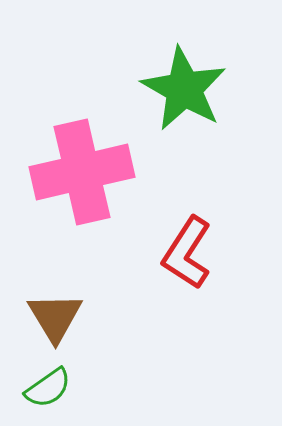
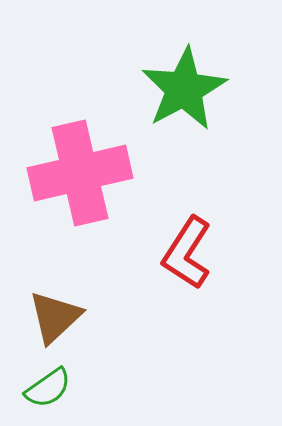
green star: rotated 14 degrees clockwise
pink cross: moved 2 px left, 1 px down
brown triangle: rotated 18 degrees clockwise
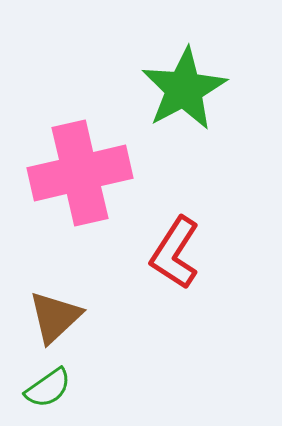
red L-shape: moved 12 px left
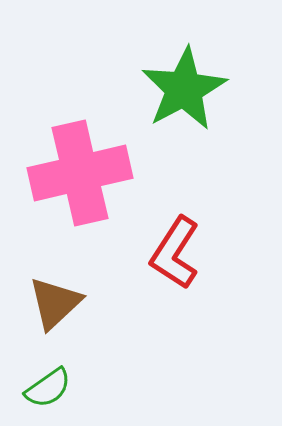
brown triangle: moved 14 px up
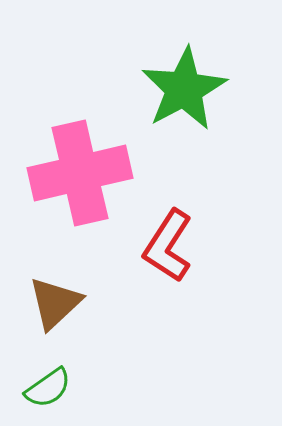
red L-shape: moved 7 px left, 7 px up
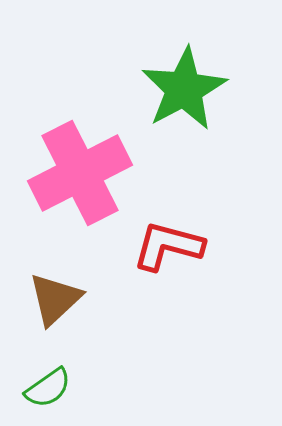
pink cross: rotated 14 degrees counterclockwise
red L-shape: rotated 72 degrees clockwise
brown triangle: moved 4 px up
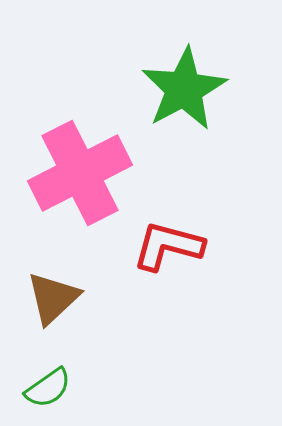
brown triangle: moved 2 px left, 1 px up
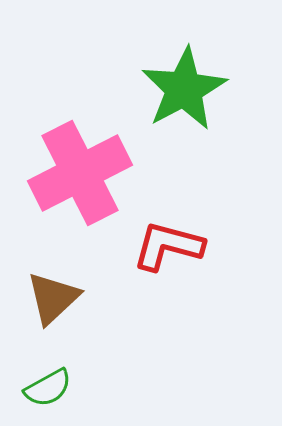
green semicircle: rotated 6 degrees clockwise
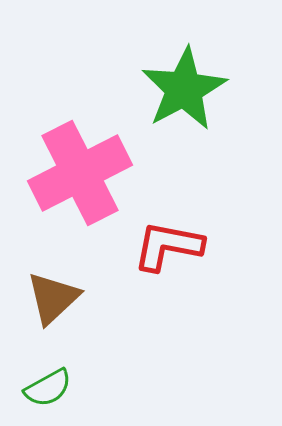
red L-shape: rotated 4 degrees counterclockwise
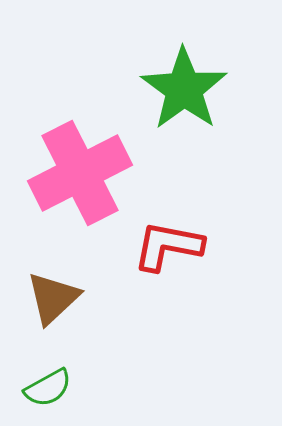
green star: rotated 8 degrees counterclockwise
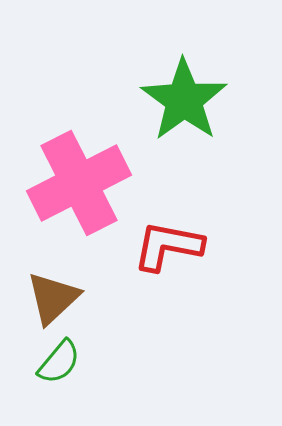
green star: moved 11 px down
pink cross: moved 1 px left, 10 px down
green semicircle: moved 11 px right, 26 px up; rotated 21 degrees counterclockwise
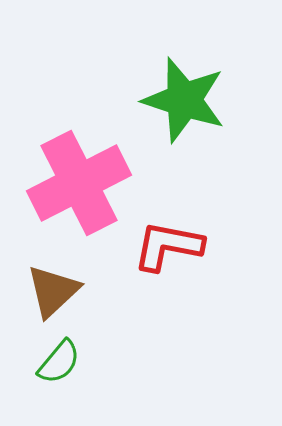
green star: rotated 18 degrees counterclockwise
brown triangle: moved 7 px up
